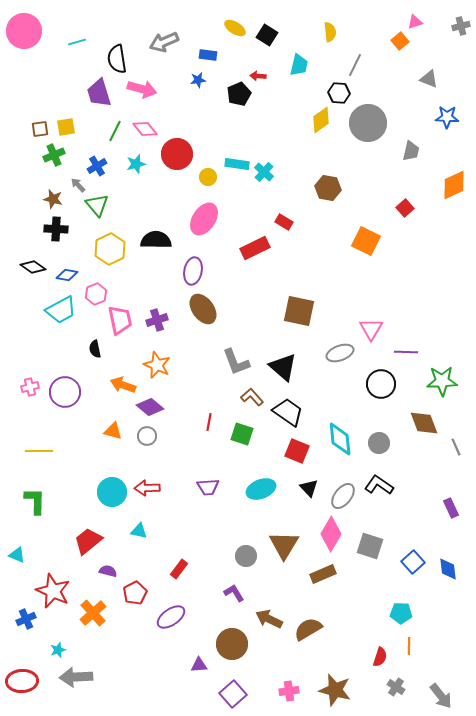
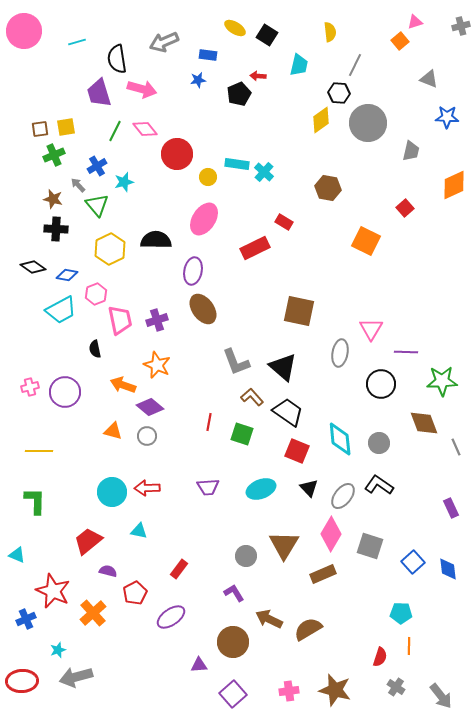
cyan star at (136, 164): moved 12 px left, 18 px down
gray ellipse at (340, 353): rotated 60 degrees counterclockwise
brown circle at (232, 644): moved 1 px right, 2 px up
gray arrow at (76, 677): rotated 12 degrees counterclockwise
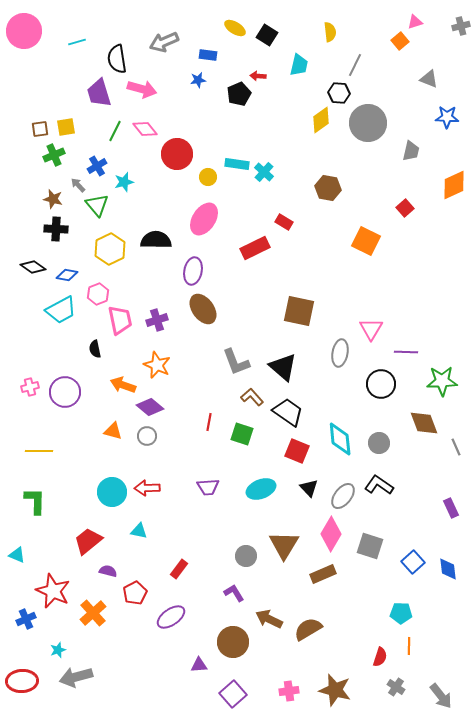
pink hexagon at (96, 294): moved 2 px right
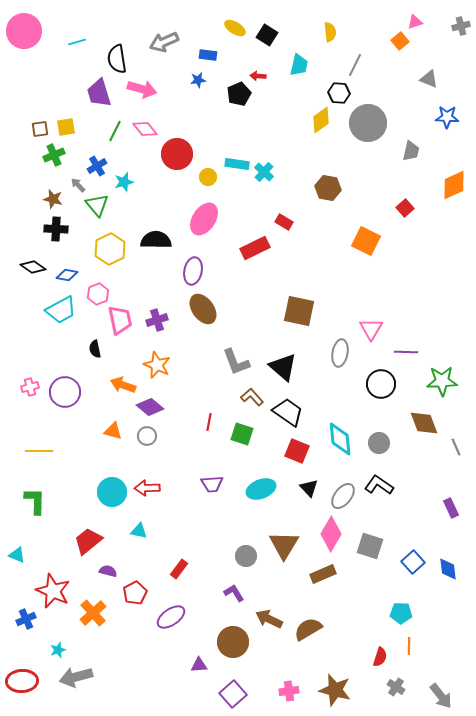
purple trapezoid at (208, 487): moved 4 px right, 3 px up
